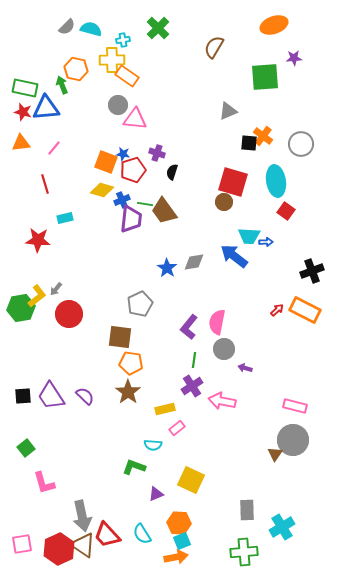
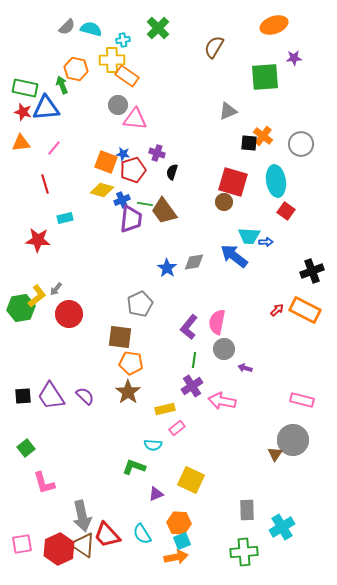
pink rectangle at (295, 406): moved 7 px right, 6 px up
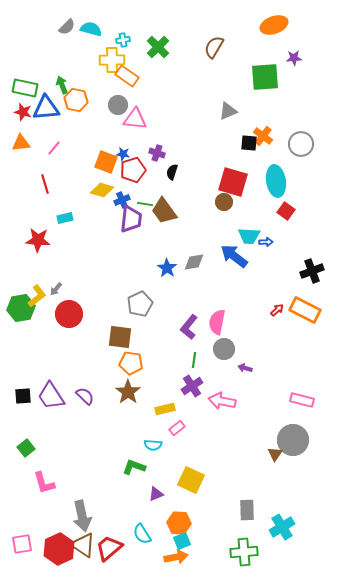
green cross at (158, 28): moved 19 px down
orange hexagon at (76, 69): moved 31 px down
red trapezoid at (107, 535): moved 2 px right, 13 px down; rotated 92 degrees clockwise
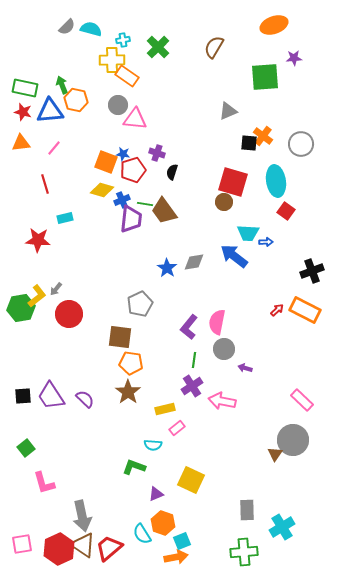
blue triangle at (46, 108): moved 4 px right, 3 px down
cyan trapezoid at (249, 236): moved 1 px left, 3 px up
purple semicircle at (85, 396): moved 3 px down
pink rectangle at (302, 400): rotated 30 degrees clockwise
orange hexagon at (179, 523): moved 16 px left; rotated 15 degrees clockwise
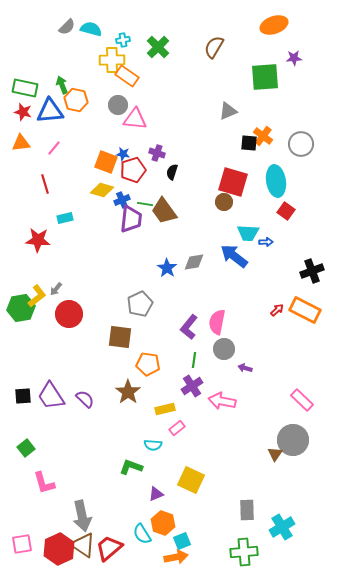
orange pentagon at (131, 363): moved 17 px right, 1 px down
green L-shape at (134, 467): moved 3 px left
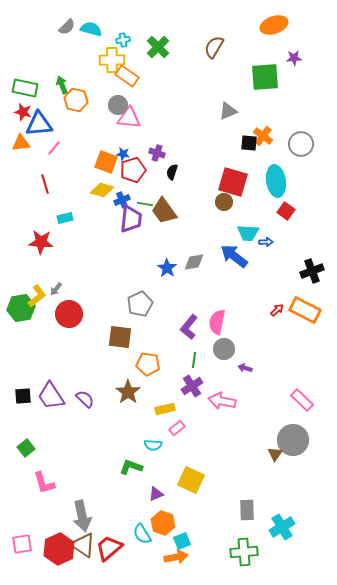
blue triangle at (50, 111): moved 11 px left, 13 px down
pink triangle at (135, 119): moved 6 px left, 1 px up
red star at (38, 240): moved 3 px right, 2 px down
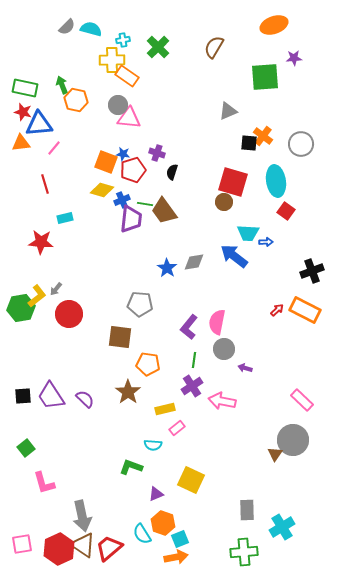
gray pentagon at (140, 304): rotated 30 degrees clockwise
cyan square at (182, 541): moved 2 px left, 2 px up
